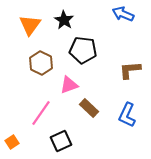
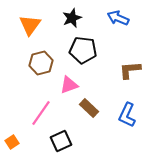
blue arrow: moved 5 px left, 4 px down
black star: moved 8 px right, 2 px up; rotated 18 degrees clockwise
brown hexagon: rotated 20 degrees clockwise
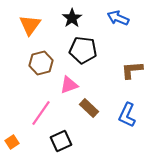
black star: rotated 12 degrees counterclockwise
brown L-shape: moved 2 px right
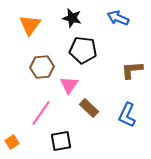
black star: rotated 24 degrees counterclockwise
brown hexagon: moved 1 px right, 4 px down; rotated 10 degrees clockwise
pink triangle: rotated 36 degrees counterclockwise
black square: rotated 15 degrees clockwise
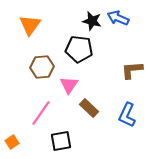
black star: moved 20 px right, 3 px down
black pentagon: moved 4 px left, 1 px up
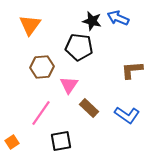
black pentagon: moved 2 px up
blue L-shape: rotated 80 degrees counterclockwise
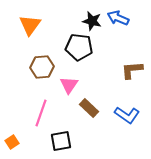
pink line: rotated 16 degrees counterclockwise
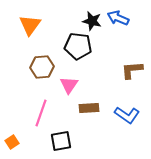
black pentagon: moved 1 px left, 1 px up
brown rectangle: rotated 48 degrees counterclockwise
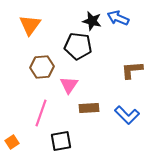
blue L-shape: rotated 10 degrees clockwise
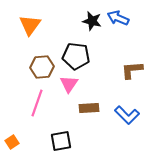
black pentagon: moved 2 px left, 10 px down
pink triangle: moved 1 px up
pink line: moved 4 px left, 10 px up
